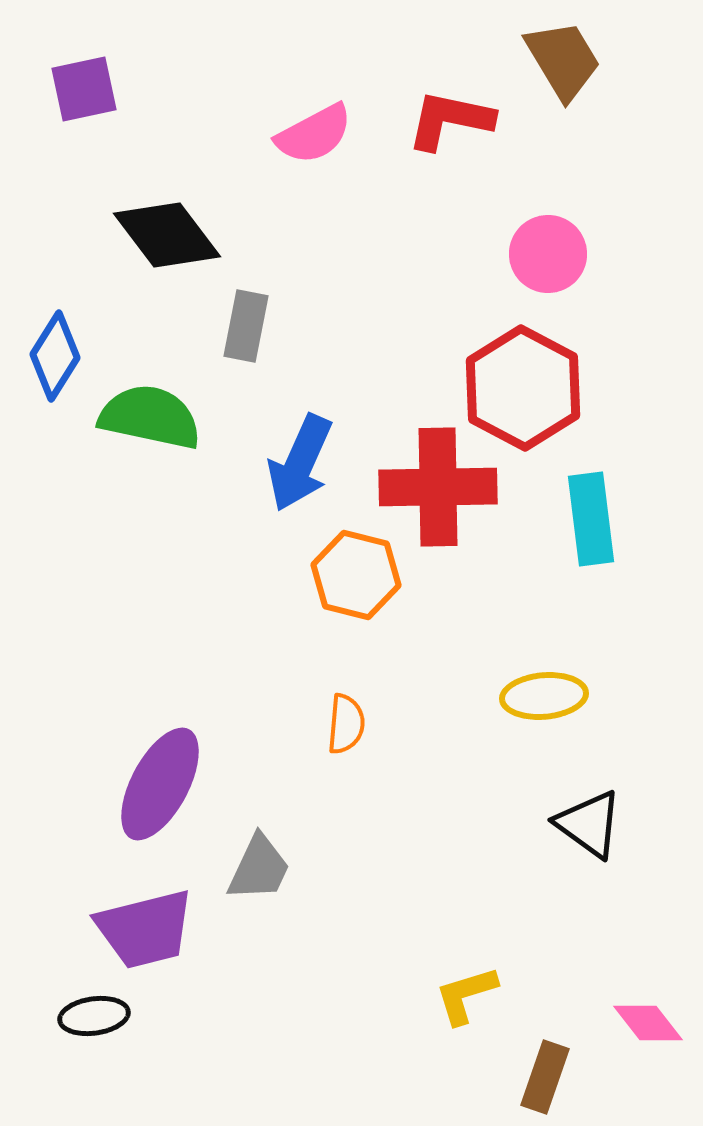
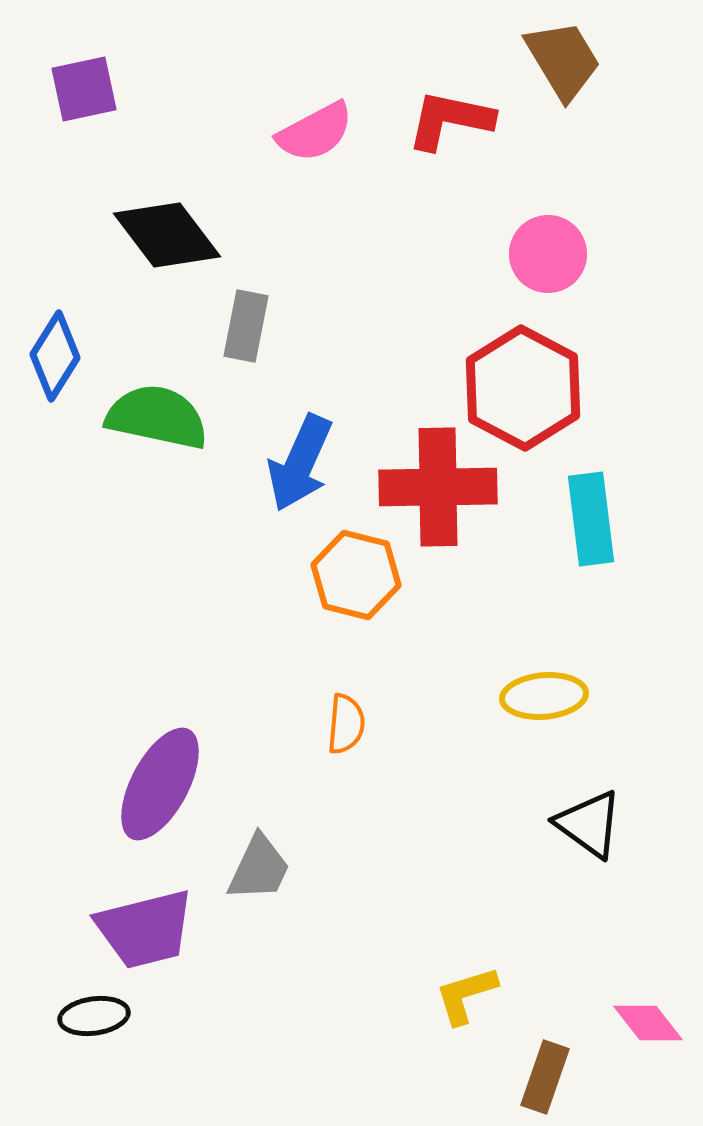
pink semicircle: moved 1 px right, 2 px up
green semicircle: moved 7 px right
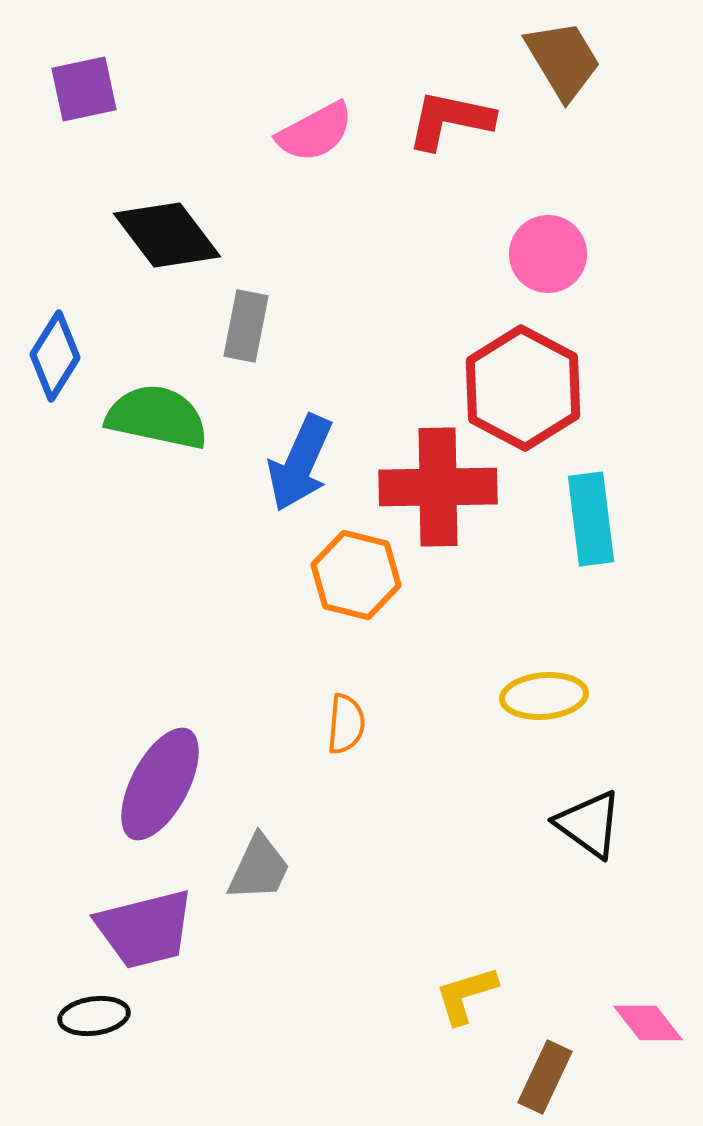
brown rectangle: rotated 6 degrees clockwise
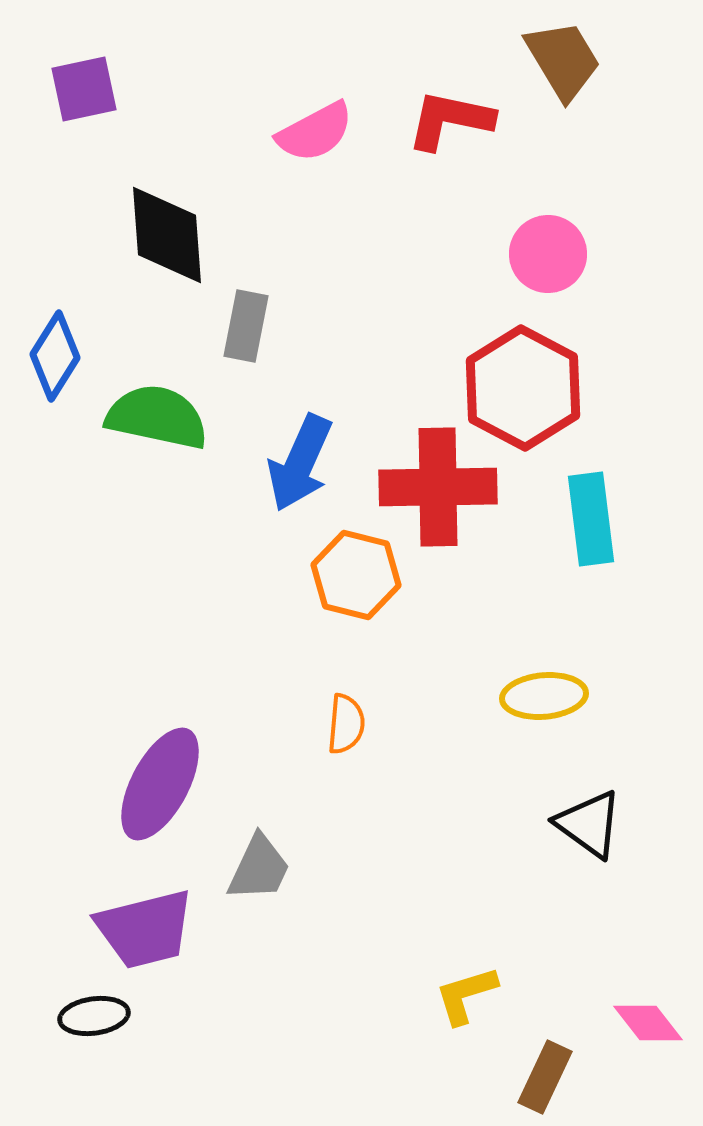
black diamond: rotated 33 degrees clockwise
